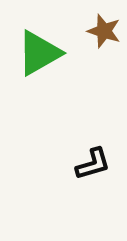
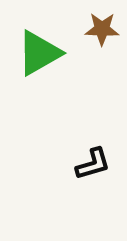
brown star: moved 2 px left, 2 px up; rotated 16 degrees counterclockwise
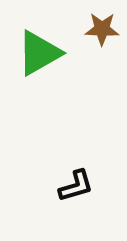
black L-shape: moved 17 px left, 22 px down
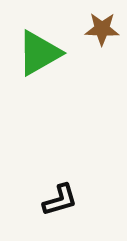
black L-shape: moved 16 px left, 14 px down
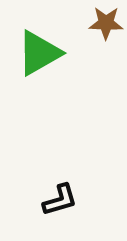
brown star: moved 4 px right, 6 px up
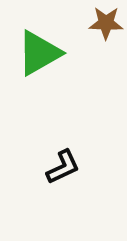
black L-shape: moved 3 px right, 33 px up; rotated 9 degrees counterclockwise
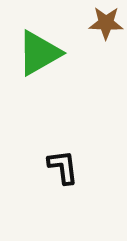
black L-shape: rotated 72 degrees counterclockwise
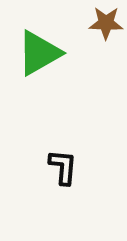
black L-shape: rotated 12 degrees clockwise
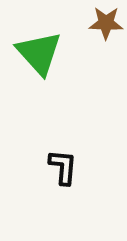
green triangle: rotated 42 degrees counterclockwise
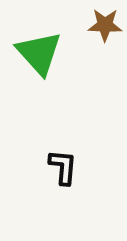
brown star: moved 1 px left, 2 px down
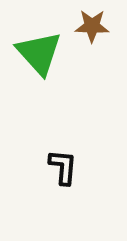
brown star: moved 13 px left, 1 px down
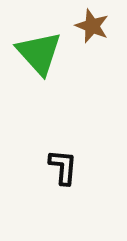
brown star: rotated 20 degrees clockwise
